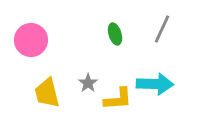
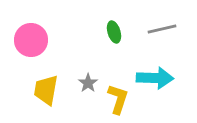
gray line: rotated 52 degrees clockwise
green ellipse: moved 1 px left, 2 px up
cyan arrow: moved 6 px up
yellow trapezoid: moved 1 px left, 3 px up; rotated 24 degrees clockwise
yellow L-shape: rotated 68 degrees counterclockwise
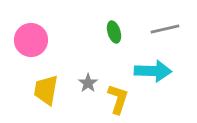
gray line: moved 3 px right
cyan arrow: moved 2 px left, 7 px up
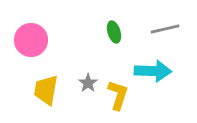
yellow L-shape: moved 4 px up
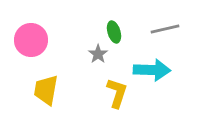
cyan arrow: moved 1 px left, 1 px up
gray star: moved 10 px right, 29 px up
yellow L-shape: moved 1 px left, 2 px up
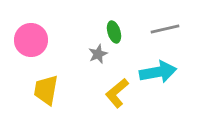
gray star: rotated 12 degrees clockwise
cyan arrow: moved 6 px right, 2 px down; rotated 12 degrees counterclockwise
yellow L-shape: rotated 148 degrees counterclockwise
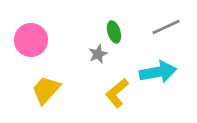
gray line: moved 1 px right, 2 px up; rotated 12 degrees counterclockwise
yellow trapezoid: rotated 32 degrees clockwise
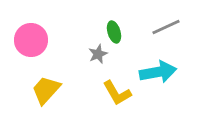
yellow L-shape: rotated 80 degrees counterclockwise
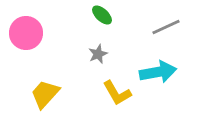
green ellipse: moved 12 px left, 17 px up; rotated 30 degrees counterclockwise
pink circle: moved 5 px left, 7 px up
yellow trapezoid: moved 1 px left, 4 px down
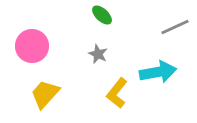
gray line: moved 9 px right
pink circle: moved 6 px right, 13 px down
gray star: rotated 24 degrees counterclockwise
yellow L-shape: rotated 68 degrees clockwise
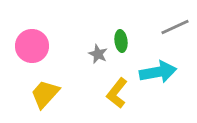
green ellipse: moved 19 px right, 26 px down; rotated 40 degrees clockwise
